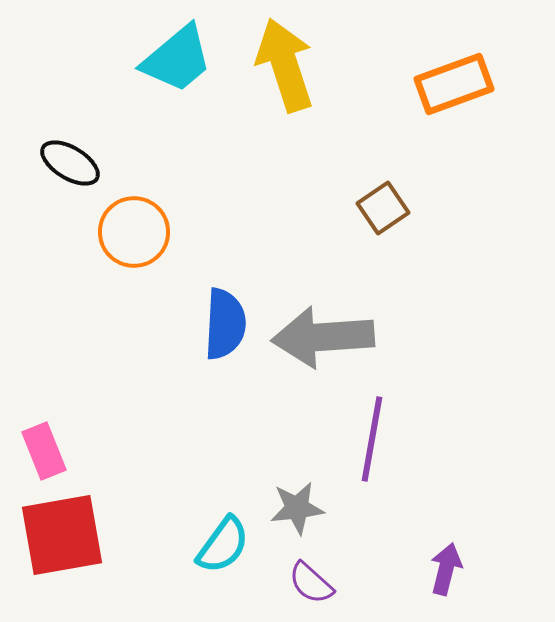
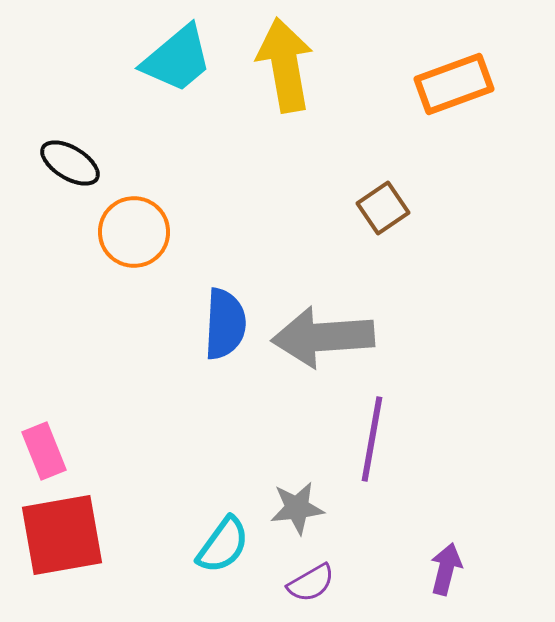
yellow arrow: rotated 8 degrees clockwise
purple semicircle: rotated 72 degrees counterclockwise
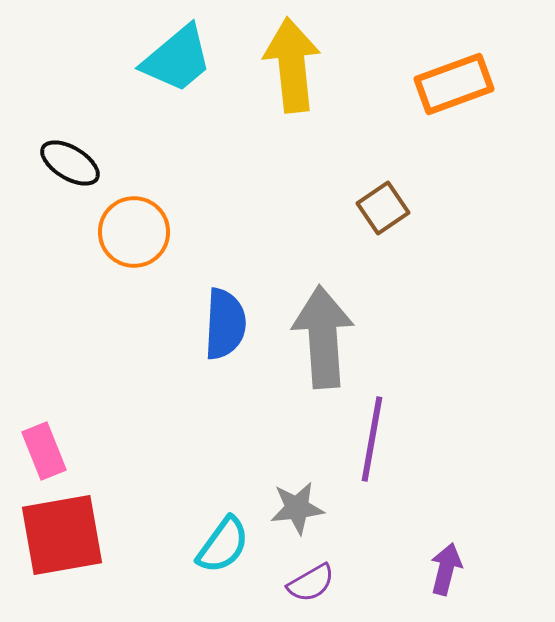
yellow arrow: moved 7 px right; rotated 4 degrees clockwise
gray arrow: rotated 90 degrees clockwise
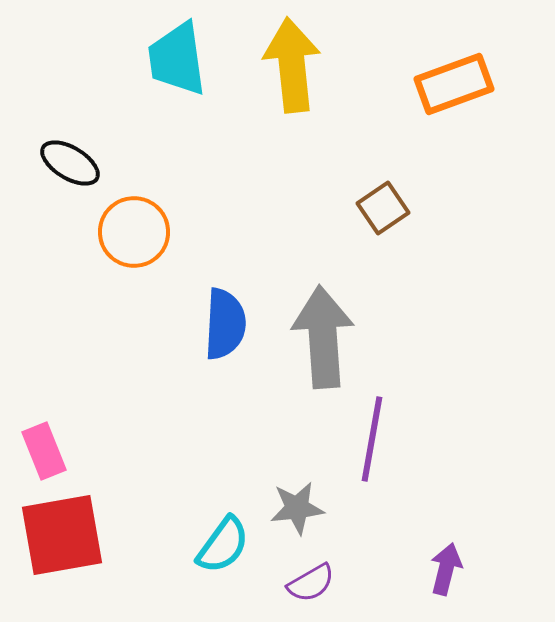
cyan trapezoid: rotated 122 degrees clockwise
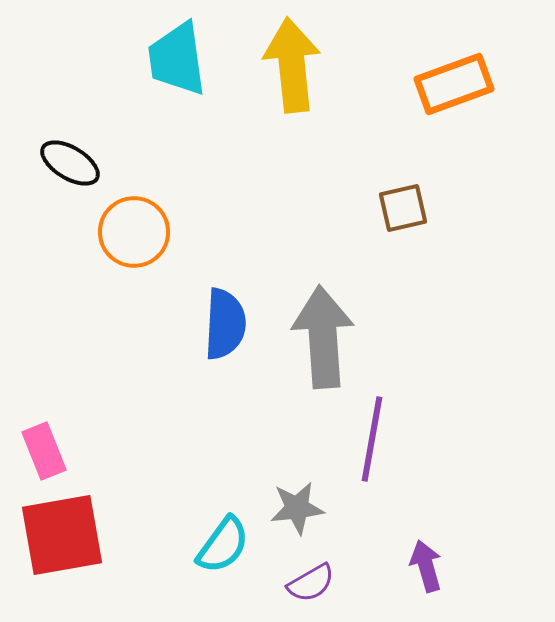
brown square: moved 20 px right; rotated 21 degrees clockwise
purple arrow: moved 20 px left, 3 px up; rotated 30 degrees counterclockwise
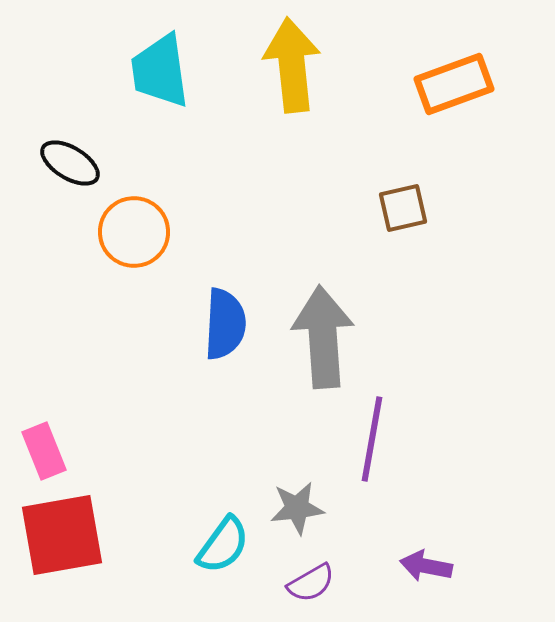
cyan trapezoid: moved 17 px left, 12 px down
purple arrow: rotated 63 degrees counterclockwise
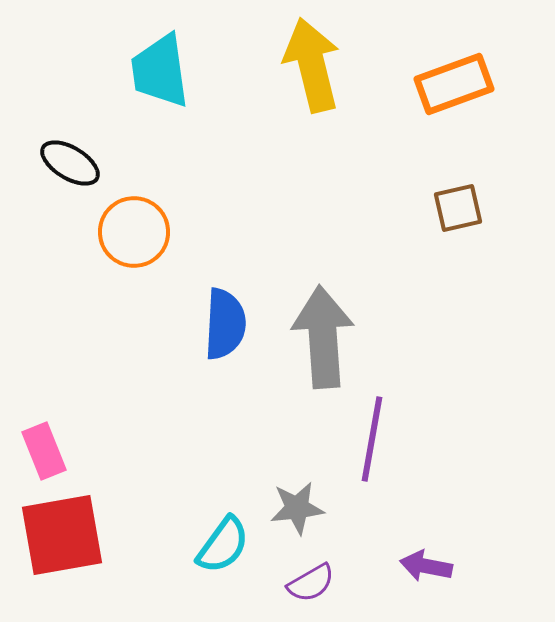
yellow arrow: moved 20 px right; rotated 8 degrees counterclockwise
brown square: moved 55 px right
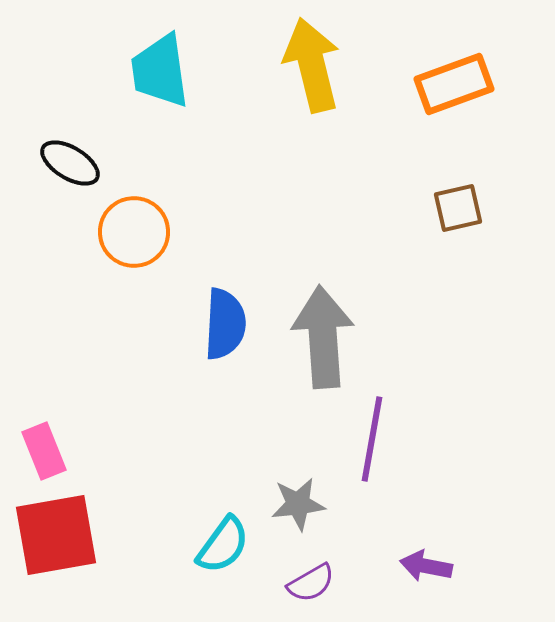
gray star: moved 1 px right, 4 px up
red square: moved 6 px left
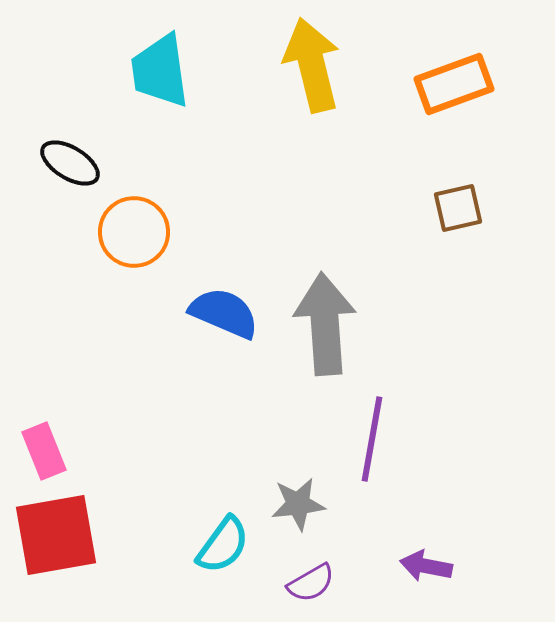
blue semicircle: moved 1 px left, 11 px up; rotated 70 degrees counterclockwise
gray arrow: moved 2 px right, 13 px up
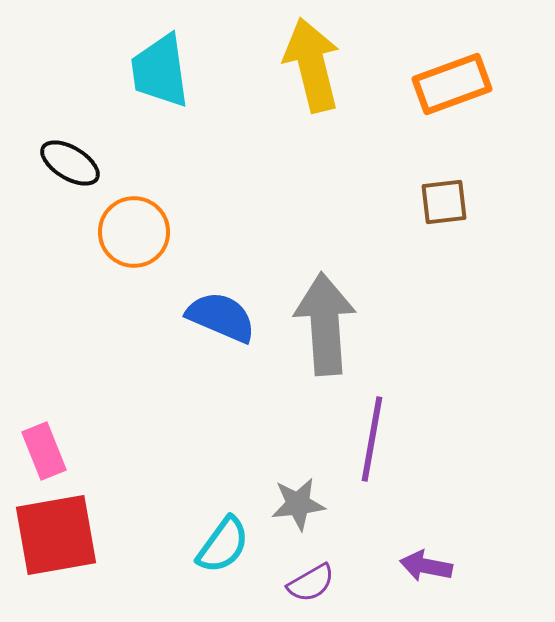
orange rectangle: moved 2 px left
brown square: moved 14 px left, 6 px up; rotated 6 degrees clockwise
blue semicircle: moved 3 px left, 4 px down
